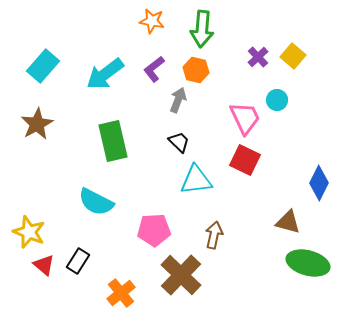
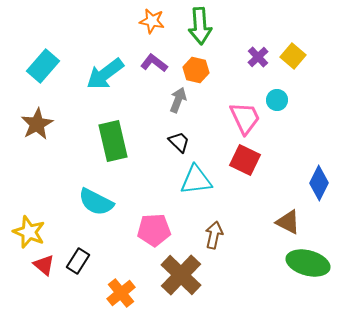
green arrow: moved 2 px left, 3 px up; rotated 9 degrees counterclockwise
purple L-shape: moved 6 px up; rotated 76 degrees clockwise
brown triangle: rotated 12 degrees clockwise
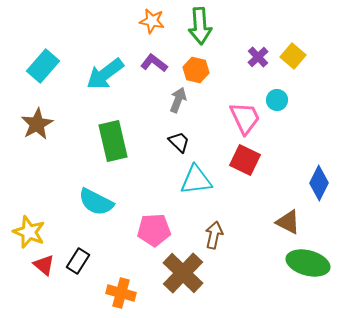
brown cross: moved 2 px right, 2 px up
orange cross: rotated 36 degrees counterclockwise
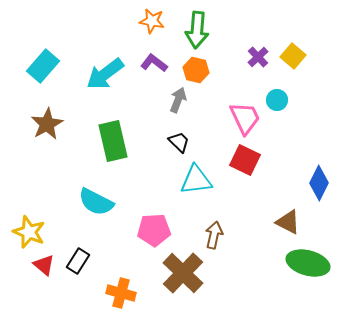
green arrow: moved 3 px left, 4 px down; rotated 9 degrees clockwise
brown star: moved 10 px right
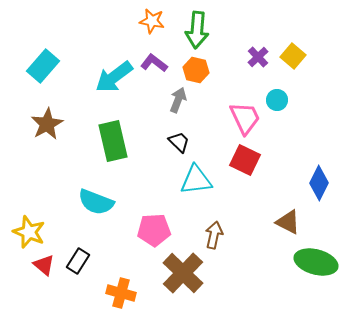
cyan arrow: moved 9 px right, 3 px down
cyan semicircle: rotated 6 degrees counterclockwise
green ellipse: moved 8 px right, 1 px up
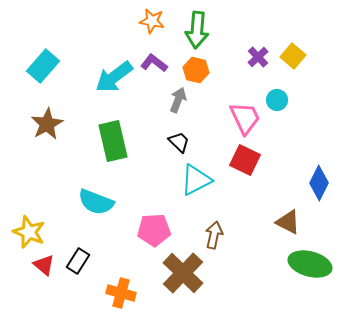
cyan triangle: rotated 20 degrees counterclockwise
green ellipse: moved 6 px left, 2 px down
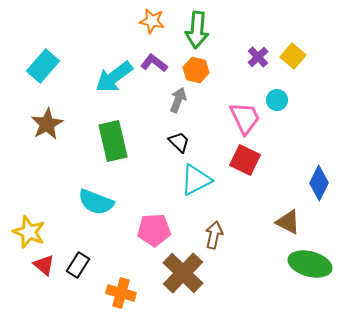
black rectangle: moved 4 px down
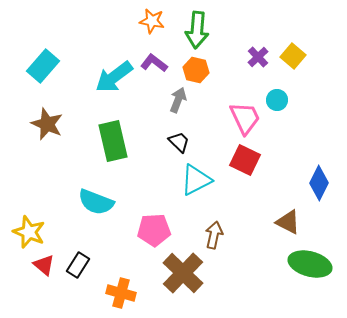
brown star: rotated 20 degrees counterclockwise
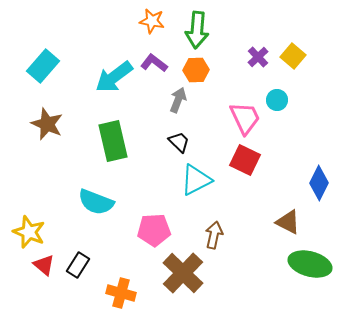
orange hexagon: rotated 15 degrees counterclockwise
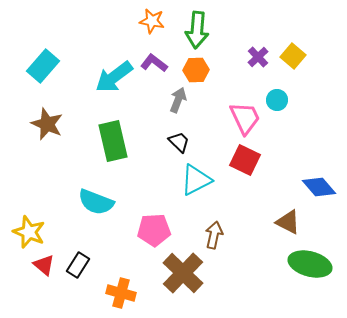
blue diamond: moved 4 px down; rotated 68 degrees counterclockwise
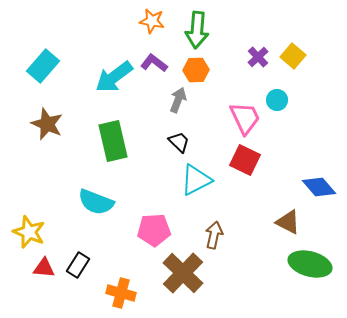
red triangle: moved 3 px down; rotated 35 degrees counterclockwise
